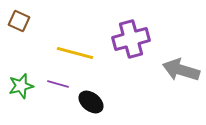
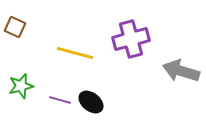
brown square: moved 4 px left, 6 px down
gray arrow: moved 1 px down
purple line: moved 2 px right, 16 px down
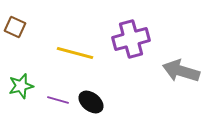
purple line: moved 2 px left
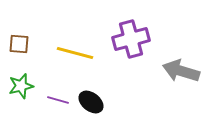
brown square: moved 4 px right, 17 px down; rotated 20 degrees counterclockwise
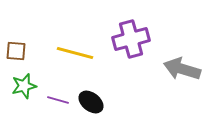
brown square: moved 3 px left, 7 px down
gray arrow: moved 1 px right, 2 px up
green star: moved 3 px right
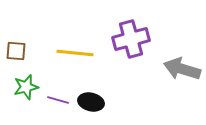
yellow line: rotated 9 degrees counterclockwise
green star: moved 2 px right, 1 px down
black ellipse: rotated 25 degrees counterclockwise
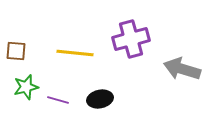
black ellipse: moved 9 px right, 3 px up; rotated 25 degrees counterclockwise
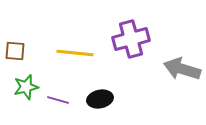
brown square: moved 1 px left
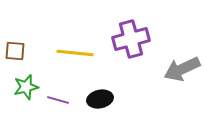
gray arrow: rotated 42 degrees counterclockwise
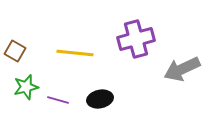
purple cross: moved 5 px right
brown square: rotated 25 degrees clockwise
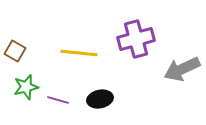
yellow line: moved 4 px right
